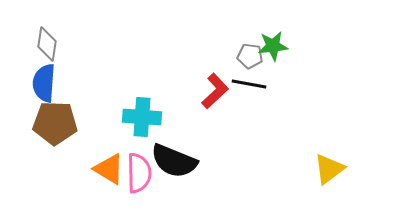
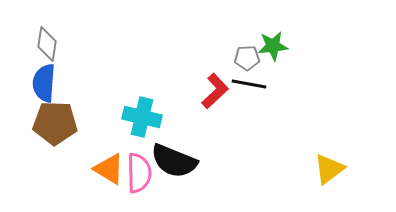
gray pentagon: moved 3 px left, 2 px down; rotated 10 degrees counterclockwise
cyan cross: rotated 9 degrees clockwise
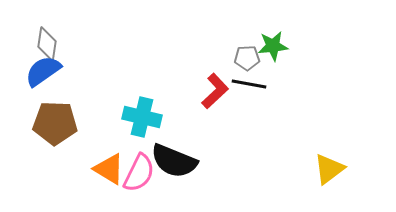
blue semicircle: moved 1 px left, 12 px up; rotated 51 degrees clockwise
pink semicircle: rotated 27 degrees clockwise
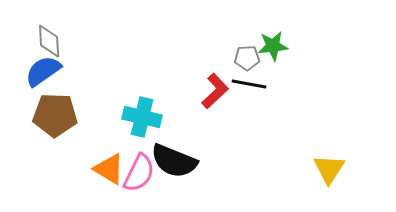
gray diamond: moved 2 px right, 3 px up; rotated 12 degrees counterclockwise
brown pentagon: moved 8 px up
yellow triangle: rotated 20 degrees counterclockwise
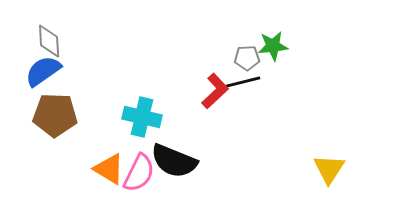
black line: moved 6 px left, 2 px up; rotated 24 degrees counterclockwise
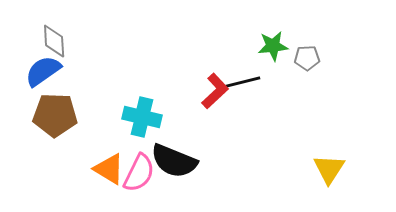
gray diamond: moved 5 px right
gray pentagon: moved 60 px right
